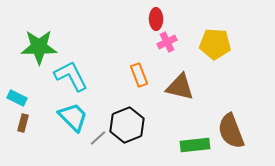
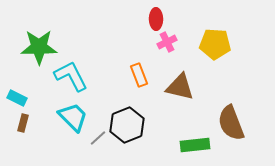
brown semicircle: moved 8 px up
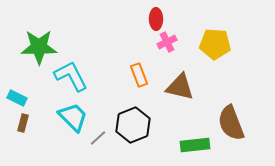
black hexagon: moved 6 px right
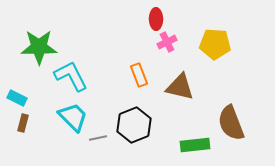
black hexagon: moved 1 px right
gray line: rotated 30 degrees clockwise
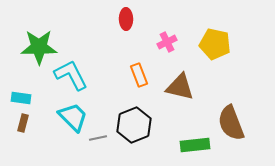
red ellipse: moved 30 px left
yellow pentagon: rotated 8 degrees clockwise
cyan L-shape: moved 1 px up
cyan rectangle: moved 4 px right; rotated 18 degrees counterclockwise
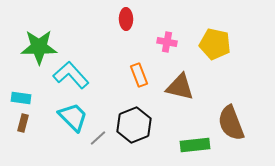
pink cross: rotated 36 degrees clockwise
cyan L-shape: rotated 15 degrees counterclockwise
gray line: rotated 30 degrees counterclockwise
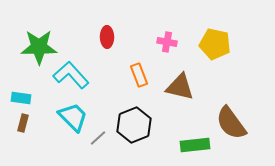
red ellipse: moved 19 px left, 18 px down
brown semicircle: rotated 15 degrees counterclockwise
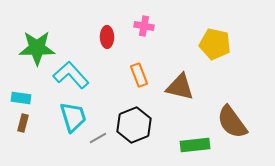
pink cross: moved 23 px left, 16 px up
green star: moved 2 px left, 1 px down
cyan trapezoid: rotated 28 degrees clockwise
brown semicircle: moved 1 px right, 1 px up
gray line: rotated 12 degrees clockwise
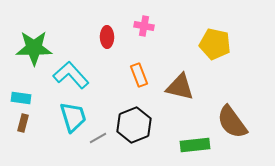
green star: moved 3 px left
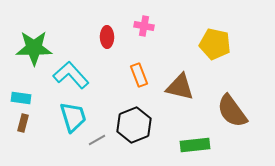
brown semicircle: moved 11 px up
gray line: moved 1 px left, 2 px down
